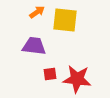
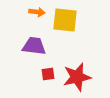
orange arrow: rotated 42 degrees clockwise
red square: moved 2 px left
red star: moved 2 px up; rotated 20 degrees counterclockwise
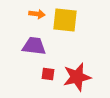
orange arrow: moved 2 px down
red square: rotated 16 degrees clockwise
